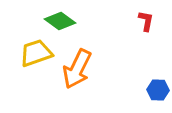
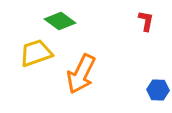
orange arrow: moved 4 px right, 5 px down
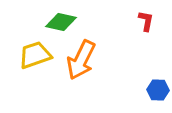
green diamond: moved 1 px right, 1 px down; rotated 24 degrees counterclockwise
yellow trapezoid: moved 1 px left, 2 px down
orange arrow: moved 14 px up
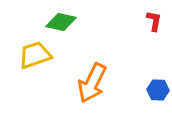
red L-shape: moved 8 px right
orange arrow: moved 11 px right, 23 px down
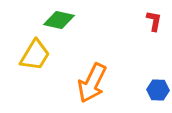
green diamond: moved 2 px left, 2 px up
yellow trapezoid: rotated 140 degrees clockwise
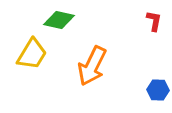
yellow trapezoid: moved 3 px left, 1 px up
orange arrow: moved 17 px up
